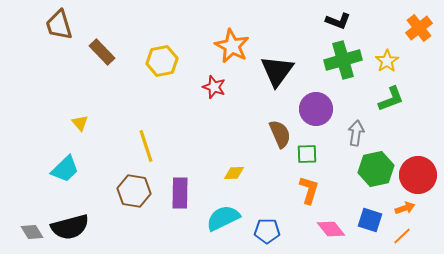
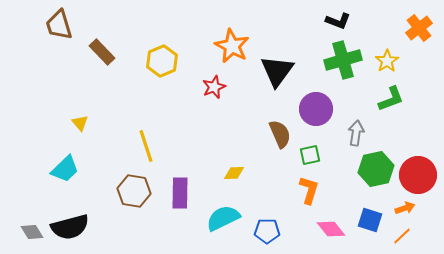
yellow hexagon: rotated 12 degrees counterclockwise
red star: rotated 30 degrees clockwise
green square: moved 3 px right, 1 px down; rotated 10 degrees counterclockwise
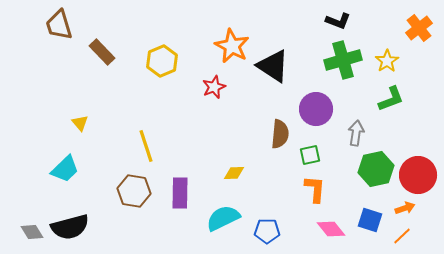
black triangle: moved 4 px left, 5 px up; rotated 33 degrees counterclockwise
brown semicircle: rotated 28 degrees clockwise
orange L-shape: moved 6 px right, 1 px up; rotated 12 degrees counterclockwise
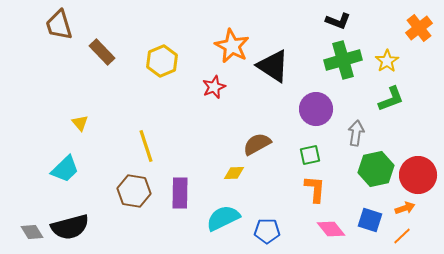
brown semicircle: moved 23 px left, 10 px down; rotated 124 degrees counterclockwise
